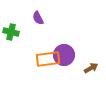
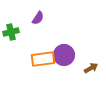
purple semicircle: rotated 120 degrees counterclockwise
green cross: rotated 28 degrees counterclockwise
orange rectangle: moved 5 px left
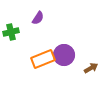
orange rectangle: rotated 15 degrees counterclockwise
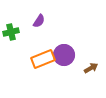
purple semicircle: moved 1 px right, 3 px down
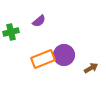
purple semicircle: rotated 16 degrees clockwise
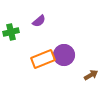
brown arrow: moved 7 px down
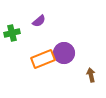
green cross: moved 1 px right, 1 px down
purple circle: moved 2 px up
brown arrow: rotated 72 degrees counterclockwise
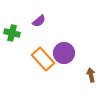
green cross: rotated 28 degrees clockwise
orange rectangle: rotated 70 degrees clockwise
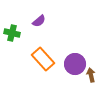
purple circle: moved 11 px right, 11 px down
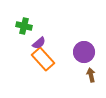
purple semicircle: moved 22 px down
green cross: moved 12 px right, 7 px up
purple circle: moved 9 px right, 12 px up
